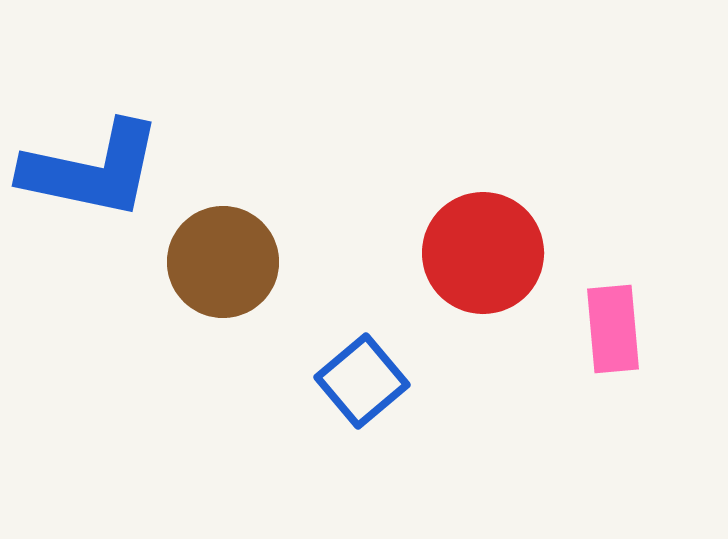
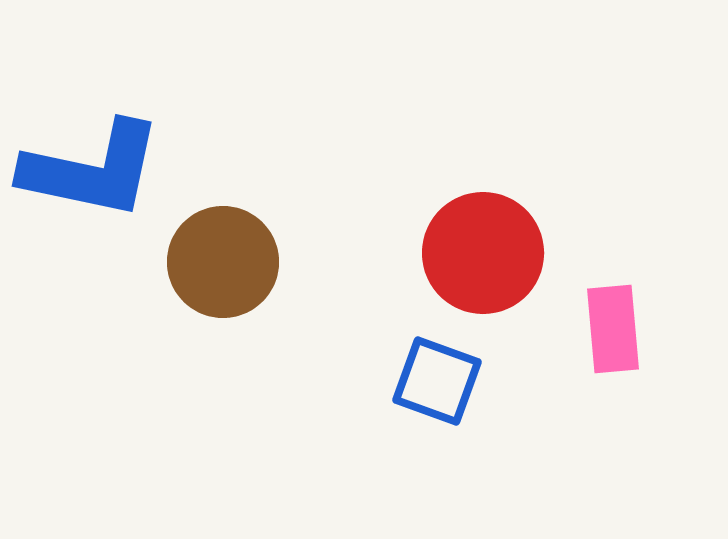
blue square: moved 75 px right; rotated 30 degrees counterclockwise
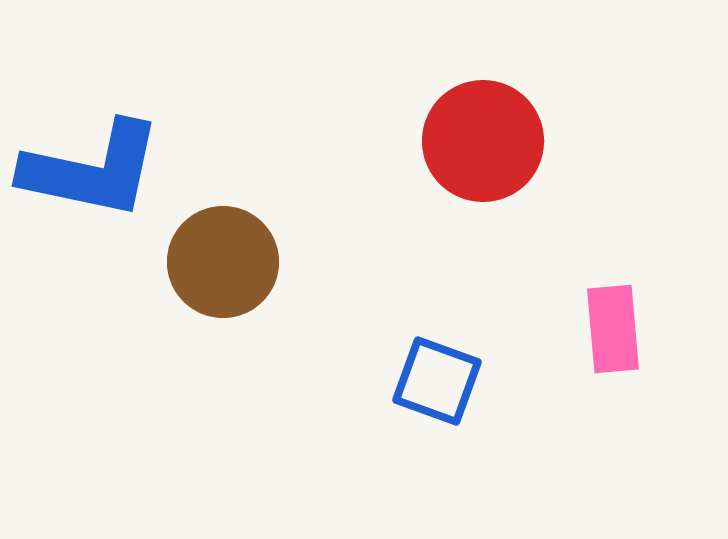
red circle: moved 112 px up
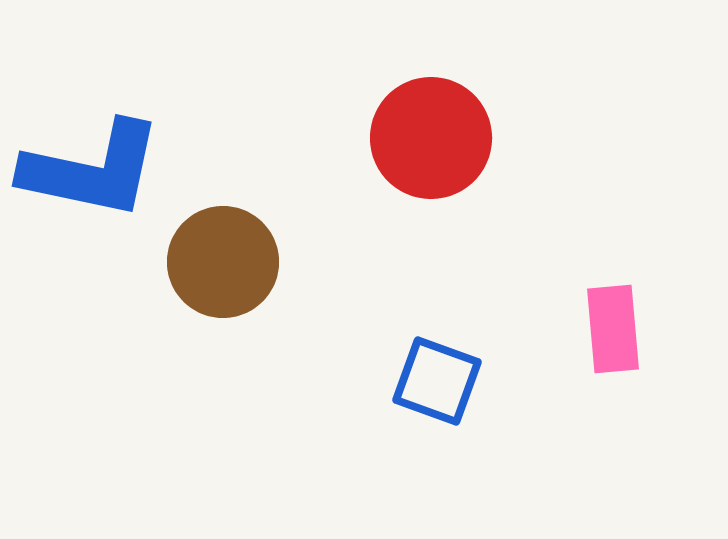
red circle: moved 52 px left, 3 px up
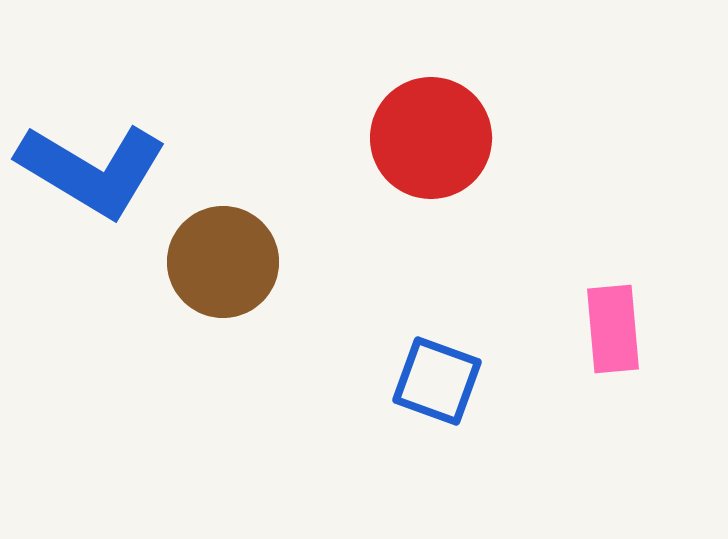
blue L-shape: rotated 19 degrees clockwise
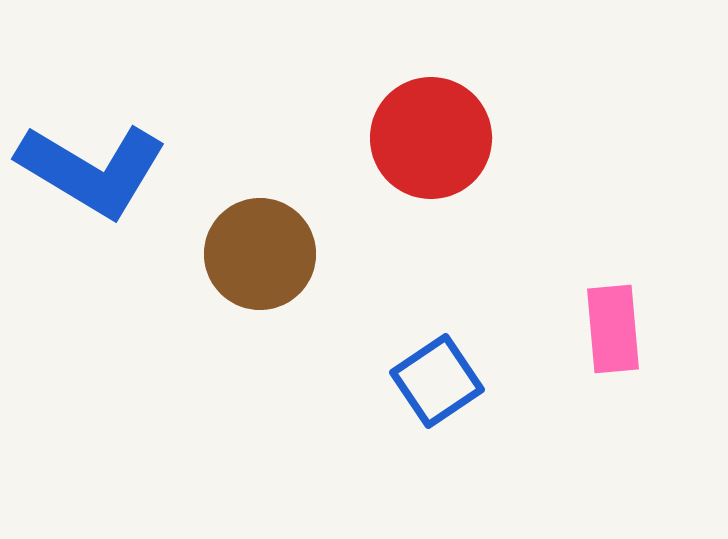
brown circle: moved 37 px right, 8 px up
blue square: rotated 36 degrees clockwise
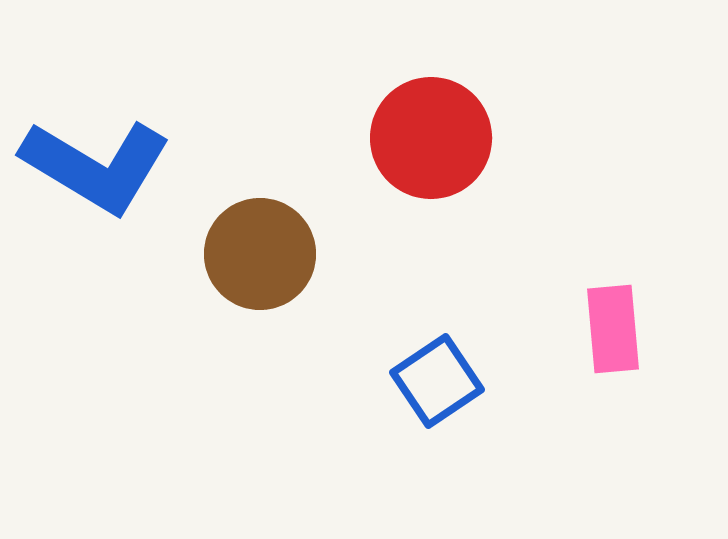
blue L-shape: moved 4 px right, 4 px up
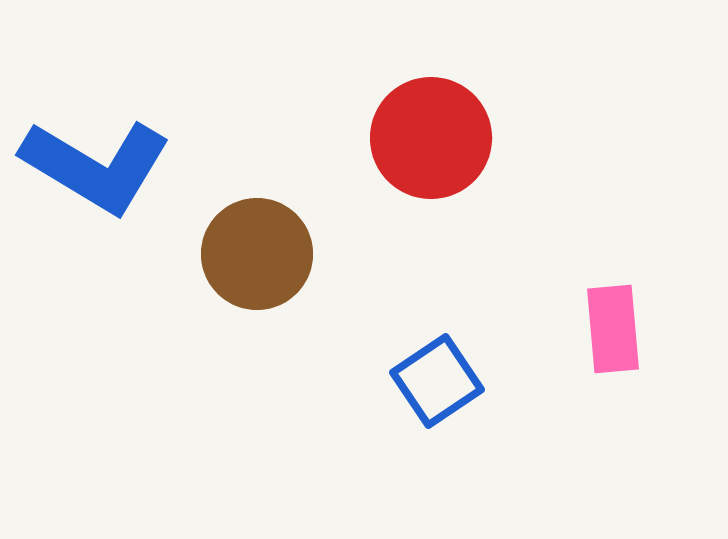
brown circle: moved 3 px left
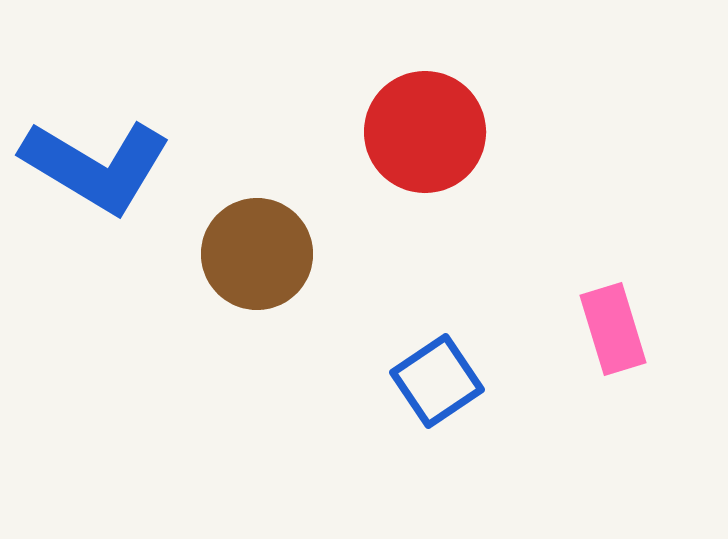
red circle: moved 6 px left, 6 px up
pink rectangle: rotated 12 degrees counterclockwise
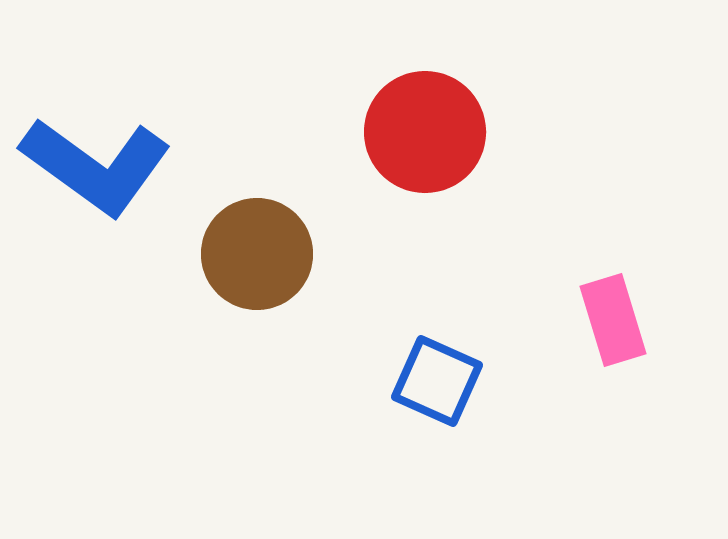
blue L-shape: rotated 5 degrees clockwise
pink rectangle: moved 9 px up
blue square: rotated 32 degrees counterclockwise
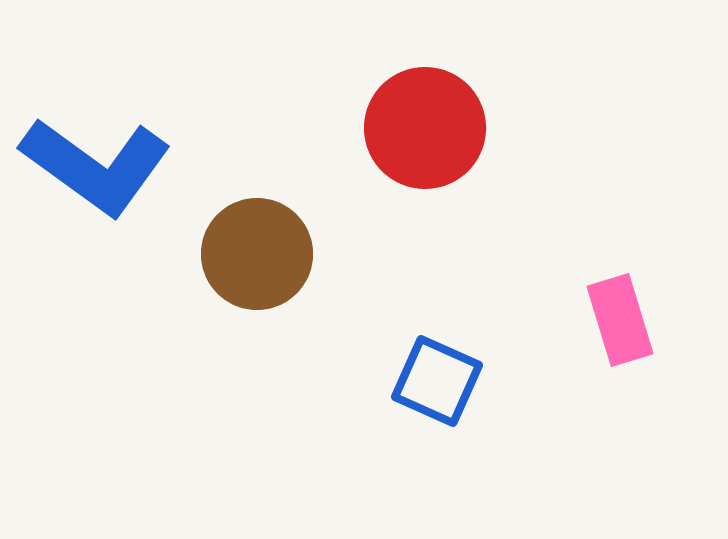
red circle: moved 4 px up
pink rectangle: moved 7 px right
